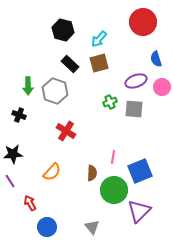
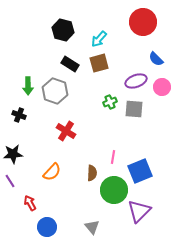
blue semicircle: rotated 28 degrees counterclockwise
black rectangle: rotated 12 degrees counterclockwise
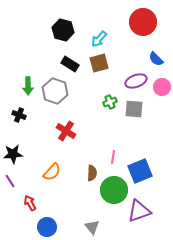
purple triangle: rotated 25 degrees clockwise
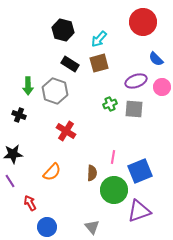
green cross: moved 2 px down
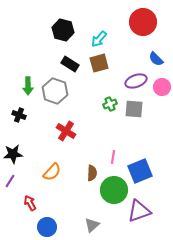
purple line: rotated 64 degrees clockwise
gray triangle: moved 2 px up; rotated 28 degrees clockwise
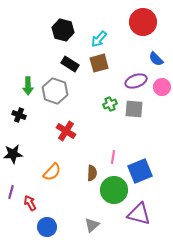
purple line: moved 1 px right, 11 px down; rotated 16 degrees counterclockwise
purple triangle: moved 3 px down; rotated 35 degrees clockwise
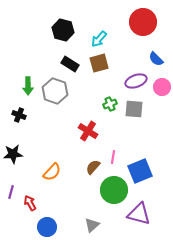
red cross: moved 22 px right
brown semicircle: moved 1 px right, 6 px up; rotated 140 degrees counterclockwise
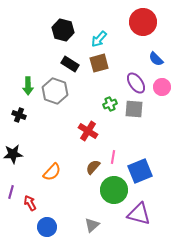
purple ellipse: moved 2 px down; rotated 75 degrees clockwise
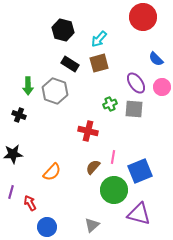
red circle: moved 5 px up
red cross: rotated 18 degrees counterclockwise
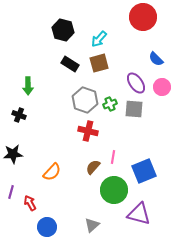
gray hexagon: moved 30 px right, 9 px down
blue square: moved 4 px right
